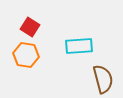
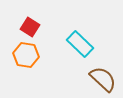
cyan rectangle: moved 1 px right, 2 px up; rotated 48 degrees clockwise
brown semicircle: rotated 32 degrees counterclockwise
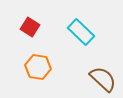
cyan rectangle: moved 1 px right, 12 px up
orange hexagon: moved 12 px right, 12 px down
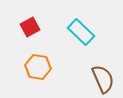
red square: rotated 30 degrees clockwise
brown semicircle: rotated 24 degrees clockwise
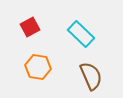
cyan rectangle: moved 2 px down
brown semicircle: moved 12 px left, 3 px up
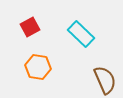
brown semicircle: moved 14 px right, 4 px down
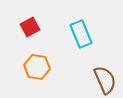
cyan rectangle: rotated 24 degrees clockwise
orange hexagon: moved 1 px left
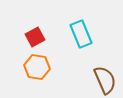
red square: moved 5 px right, 10 px down
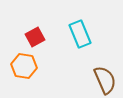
cyan rectangle: moved 1 px left
orange hexagon: moved 13 px left, 1 px up
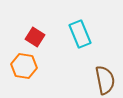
red square: rotated 30 degrees counterclockwise
brown semicircle: rotated 12 degrees clockwise
